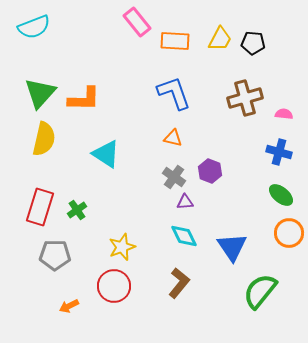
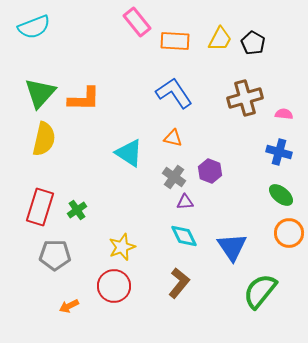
black pentagon: rotated 25 degrees clockwise
blue L-shape: rotated 15 degrees counterclockwise
cyan triangle: moved 23 px right, 1 px up
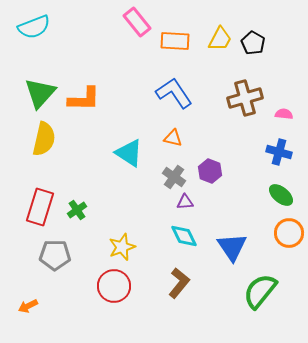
orange arrow: moved 41 px left
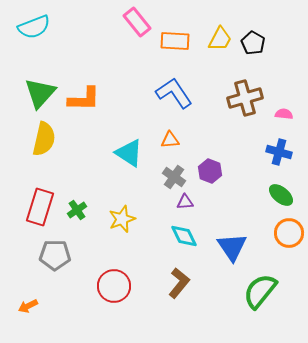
orange triangle: moved 3 px left, 2 px down; rotated 18 degrees counterclockwise
yellow star: moved 28 px up
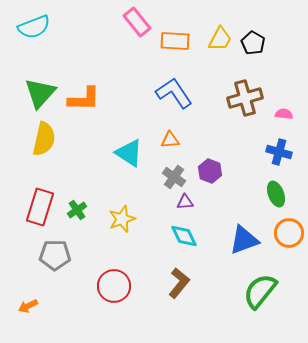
green ellipse: moved 5 px left, 1 px up; rotated 30 degrees clockwise
blue triangle: moved 12 px right, 7 px up; rotated 44 degrees clockwise
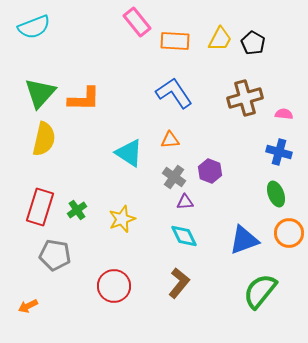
gray pentagon: rotated 8 degrees clockwise
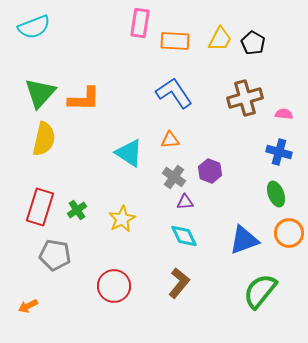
pink rectangle: moved 3 px right, 1 px down; rotated 48 degrees clockwise
yellow star: rotated 8 degrees counterclockwise
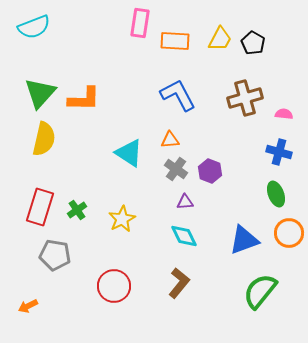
blue L-shape: moved 4 px right, 2 px down; rotated 6 degrees clockwise
gray cross: moved 2 px right, 8 px up
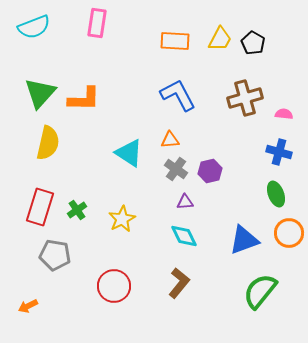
pink rectangle: moved 43 px left
yellow semicircle: moved 4 px right, 4 px down
purple hexagon: rotated 25 degrees clockwise
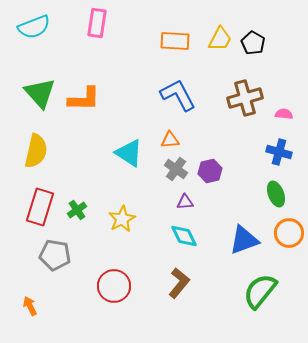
green triangle: rotated 24 degrees counterclockwise
yellow semicircle: moved 12 px left, 8 px down
orange arrow: moved 2 px right; rotated 90 degrees clockwise
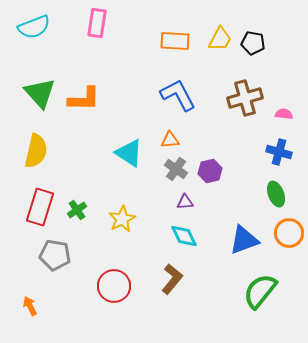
black pentagon: rotated 20 degrees counterclockwise
brown L-shape: moved 7 px left, 4 px up
